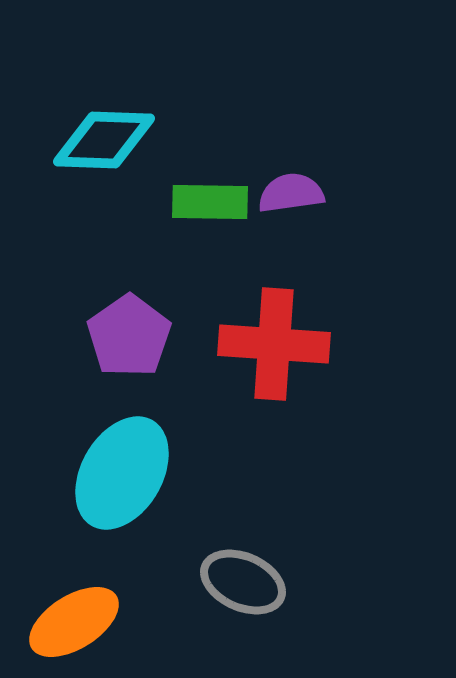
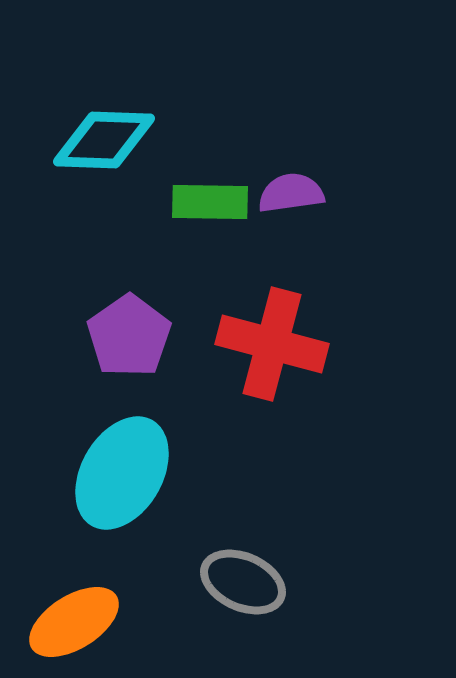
red cross: moved 2 px left; rotated 11 degrees clockwise
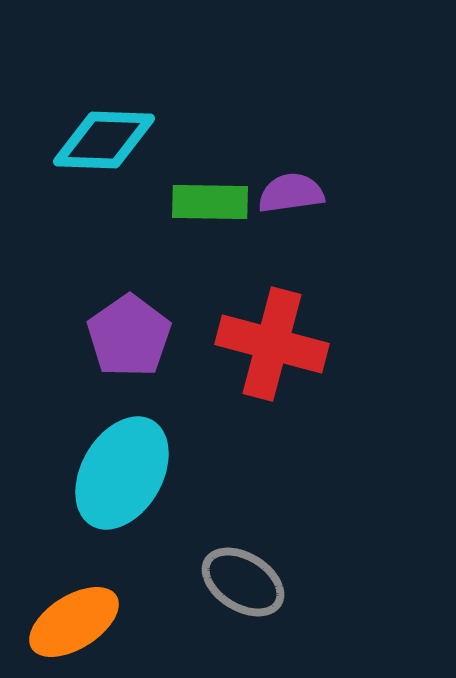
gray ellipse: rotated 8 degrees clockwise
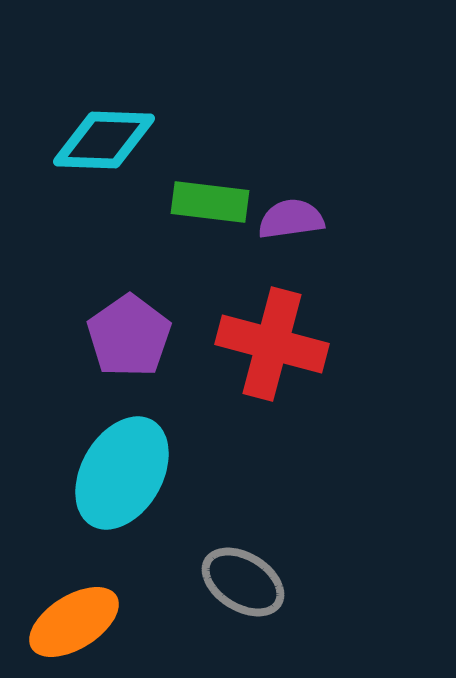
purple semicircle: moved 26 px down
green rectangle: rotated 6 degrees clockwise
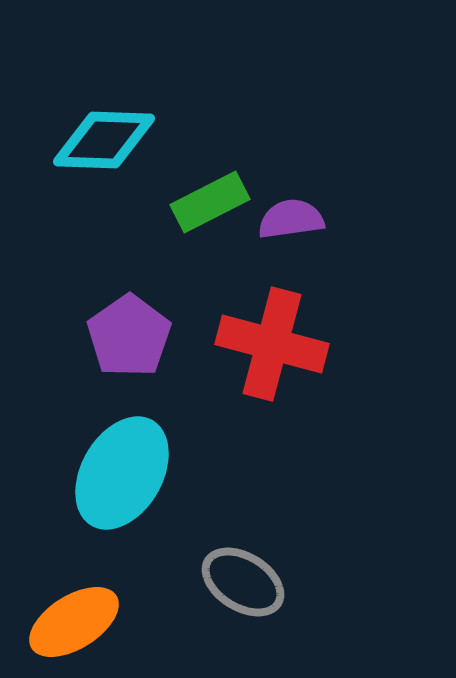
green rectangle: rotated 34 degrees counterclockwise
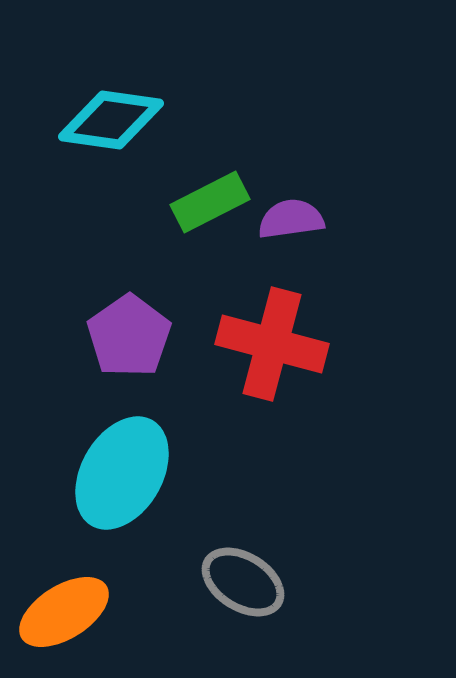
cyan diamond: moved 7 px right, 20 px up; rotated 6 degrees clockwise
orange ellipse: moved 10 px left, 10 px up
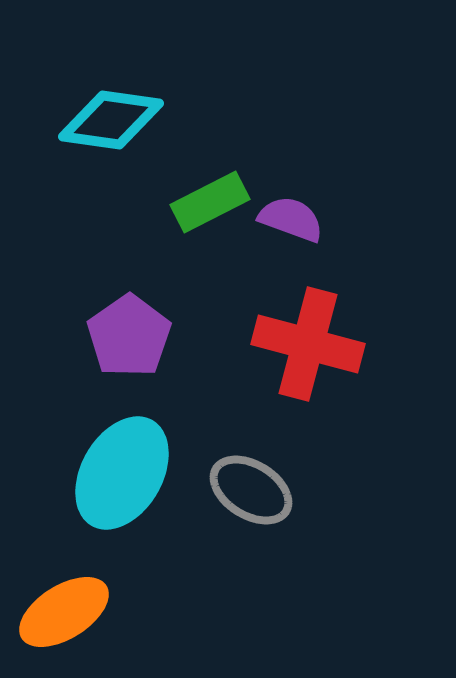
purple semicircle: rotated 28 degrees clockwise
red cross: moved 36 px right
gray ellipse: moved 8 px right, 92 px up
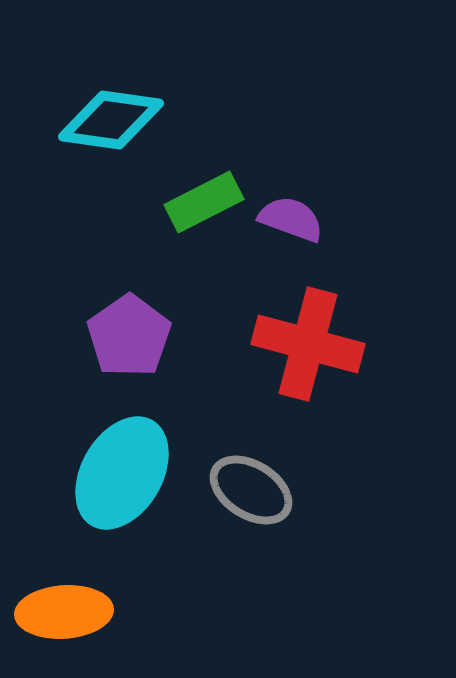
green rectangle: moved 6 px left
orange ellipse: rotated 28 degrees clockwise
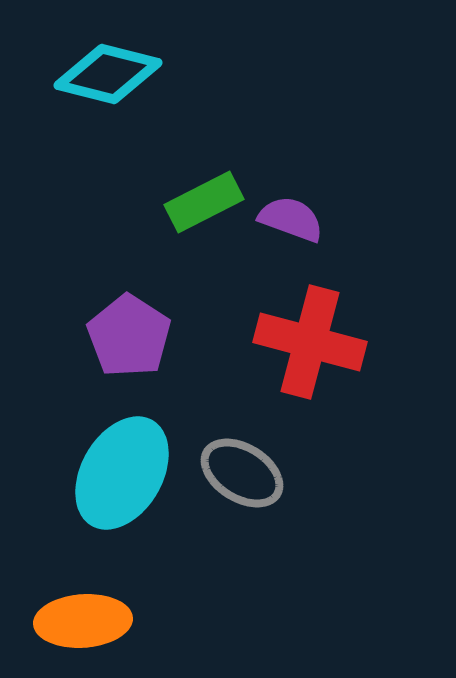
cyan diamond: moved 3 px left, 46 px up; rotated 6 degrees clockwise
purple pentagon: rotated 4 degrees counterclockwise
red cross: moved 2 px right, 2 px up
gray ellipse: moved 9 px left, 17 px up
orange ellipse: moved 19 px right, 9 px down
